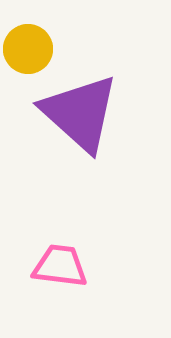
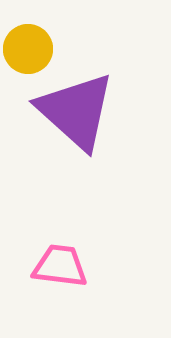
purple triangle: moved 4 px left, 2 px up
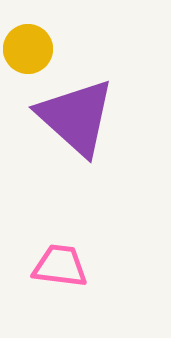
purple triangle: moved 6 px down
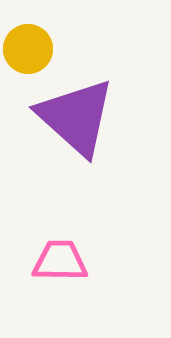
pink trapezoid: moved 5 px up; rotated 6 degrees counterclockwise
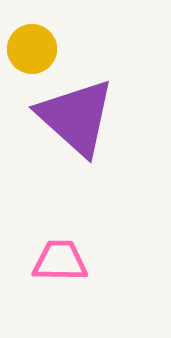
yellow circle: moved 4 px right
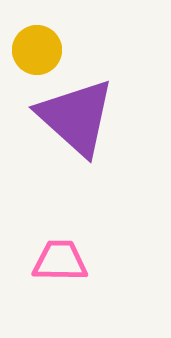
yellow circle: moved 5 px right, 1 px down
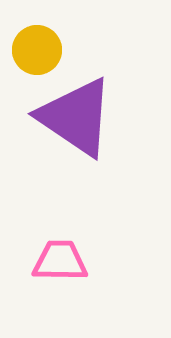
purple triangle: rotated 8 degrees counterclockwise
